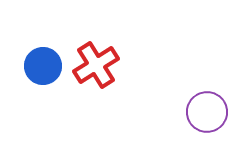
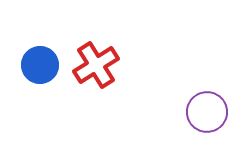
blue circle: moved 3 px left, 1 px up
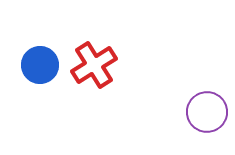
red cross: moved 2 px left
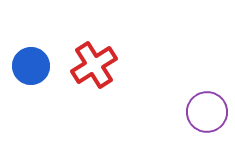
blue circle: moved 9 px left, 1 px down
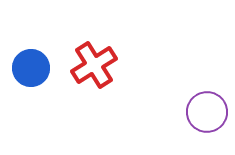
blue circle: moved 2 px down
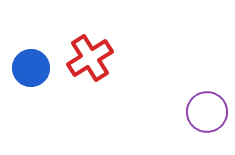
red cross: moved 4 px left, 7 px up
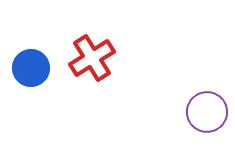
red cross: moved 2 px right
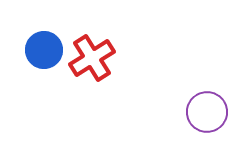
blue circle: moved 13 px right, 18 px up
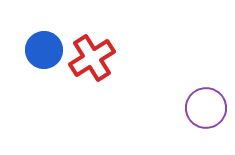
purple circle: moved 1 px left, 4 px up
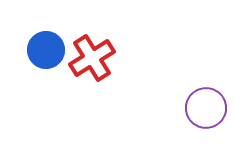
blue circle: moved 2 px right
